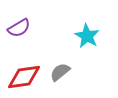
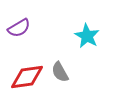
gray semicircle: rotated 80 degrees counterclockwise
red diamond: moved 3 px right
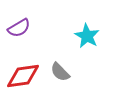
gray semicircle: rotated 15 degrees counterclockwise
red diamond: moved 4 px left, 1 px up
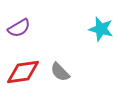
cyan star: moved 14 px right, 7 px up; rotated 15 degrees counterclockwise
red diamond: moved 4 px up
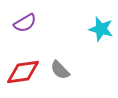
purple semicircle: moved 6 px right, 5 px up
gray semicircle: moved 2 px up
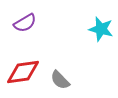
gray semicircle: moved 10 px down
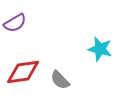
purple semicircle: moved 10 px left
cyan star: moved 1 px left, 20 px down
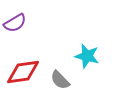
cyan star: moved 13 px left, 7 px down
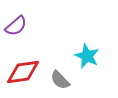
purple semicircle: moved 1 px right, 3 px down; rotated 10 degrees counterclockwise
cyan star: rotated 10 degrees clockwise
